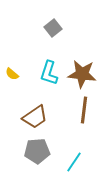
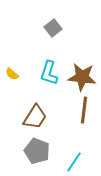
brown star: moved 3 px down
brown trapezoid: rotated 24 degrees counterclockwise
gray pentagon: rotated 25 degrees clockwise
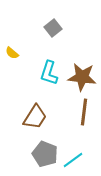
yellow semicircle: moved 21 px up
brown line: moved 2 px down
gray pentagon: moved 8 px right, 3 px down
cyan line: moved 1 px left, 2 px up; rotated 20 degrees clockwise
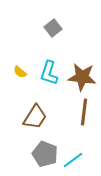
yellow semicircle: moved 8 px right, 19 px down
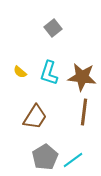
gray pentagon: moved 3 px down; rotated 20 degrees clockwise
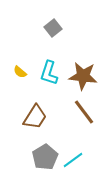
brown star: moved 1 px right, 1 px up
brown line: rotated 44 degrees counterclockwise
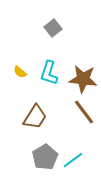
brown star: moved 3 px down
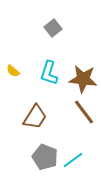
yellow semicircle: moved 7 px left, 1 px up
gray pentagon: rotated 20 degrees counterclockwise
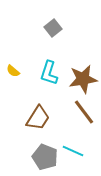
brown star: rotated 16 degrees counterclockwise
brown trapezoid: moved 3 px right, 1 px down
cyan line: moved 9 px up; rotated 60 degrees clockwise
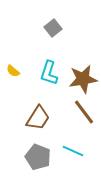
gray pentagon: moved 7 px left
